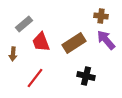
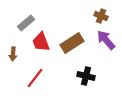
brown cross: rotated 16 degrees clockwise
gray rectangle: moved 2 px right, 1 px up
brown rectangle: moved 2 px left
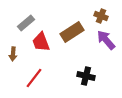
brown rectangle: moved 11 px up
red line: moved 1 px left
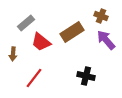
red trapezoid: rotated 30 degrees counterclockwise
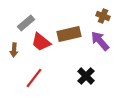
brown cross: moved 2 px right
brown rectangle: moved 3 px left, 2 px down; rotated 20 degrees clockwise
purple arrow: moved 6 px left, 1 px down
brown arrow: moved 1 px right, 4 px up
black cross: rotated 30 degrees clockwise
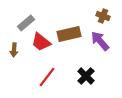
red line: moved 13 px right, 1 px up
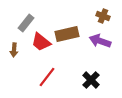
gray rectangle: rotated 12 degrees counterclockwise
brown rectangle: moved 2 px left
purple arrow: rotated 30 degrees counterclockwise
black cross: moved 5 px right, 4 px down
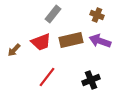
brown cross: moved 6 px left, 1 px up
gray rectangle: moved 27 px right, 9 px up
brown rectangle: moved 4 px right, 6 px down
red trapezoid: rotated 60 degrees counterclockwise
brown arrow: rotated 40 degrees clockwise
black cross: rotated 24 degrees clockwise
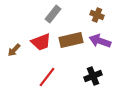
black cross: moved 2 px right, 4 px up
